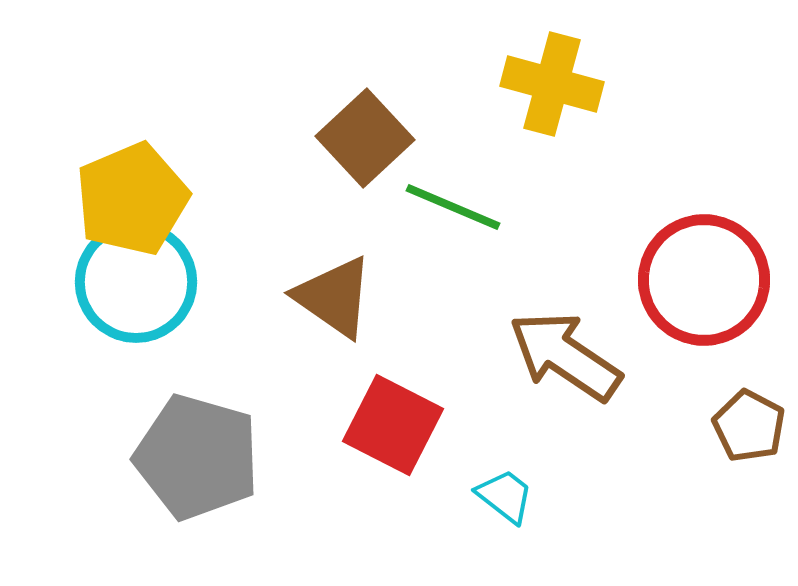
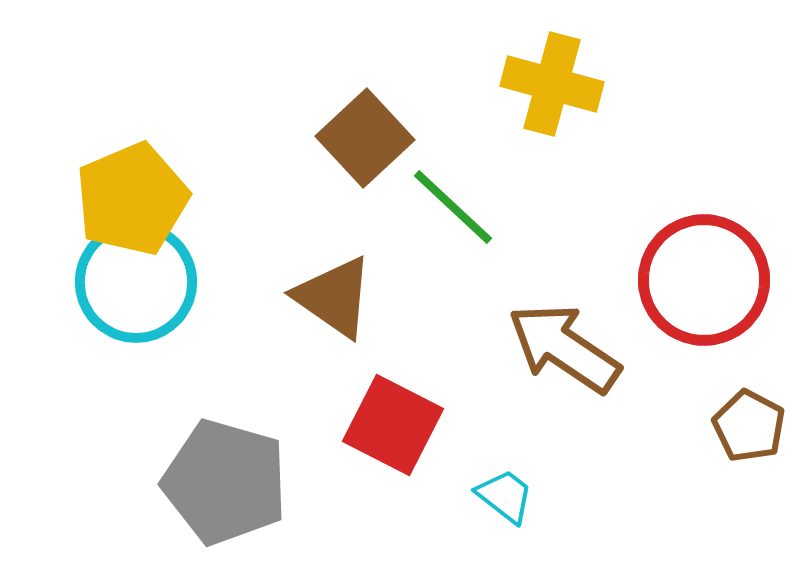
green line: rotated 20 degrees clockwise
brown arrow: moved 1 px left, 8 px up
gray pentagon: moved 28 px right, 25 px down
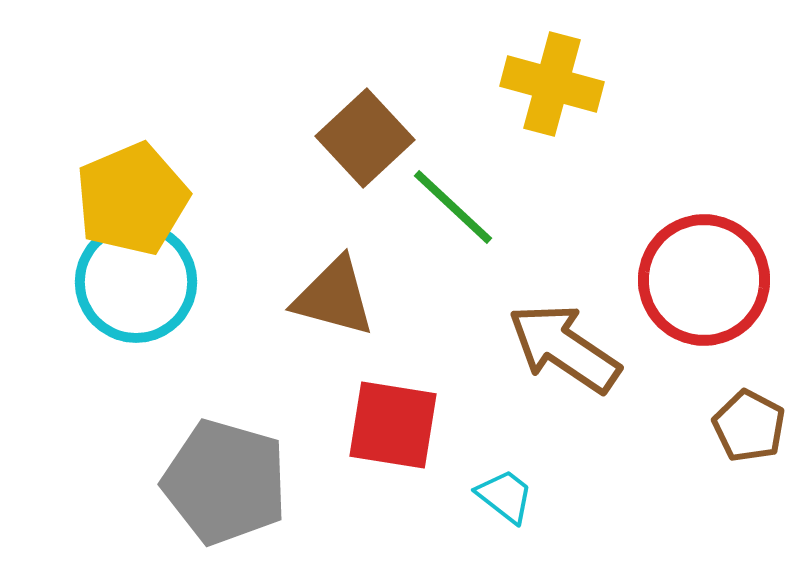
brown triangle: rotated 20 degrees counterclockwise
red square: rotated 18 degrees counterclockwise
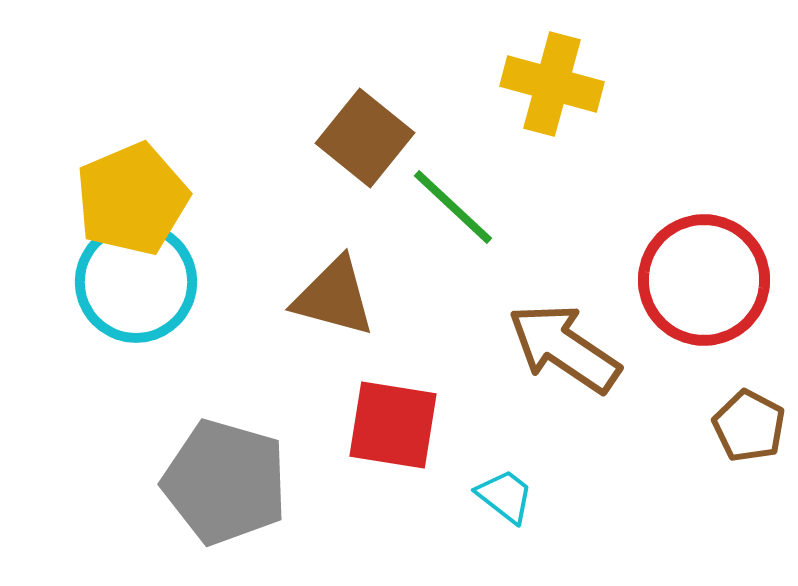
brown square: rotated 8 degrees counterclockwise
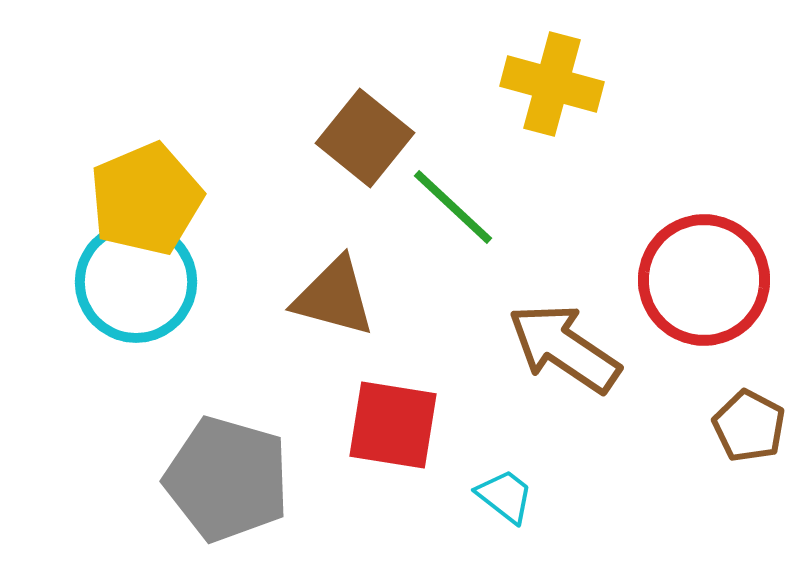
yellow pentagon: moved 14 px right
gray pentagon: moved 2 px right, 3 px up
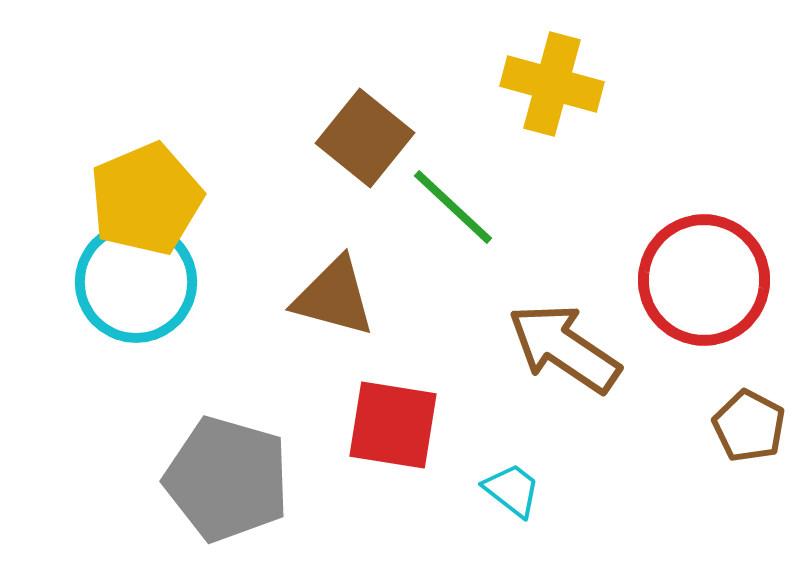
cyan trapezoid: moved 7 px right, 6 px up
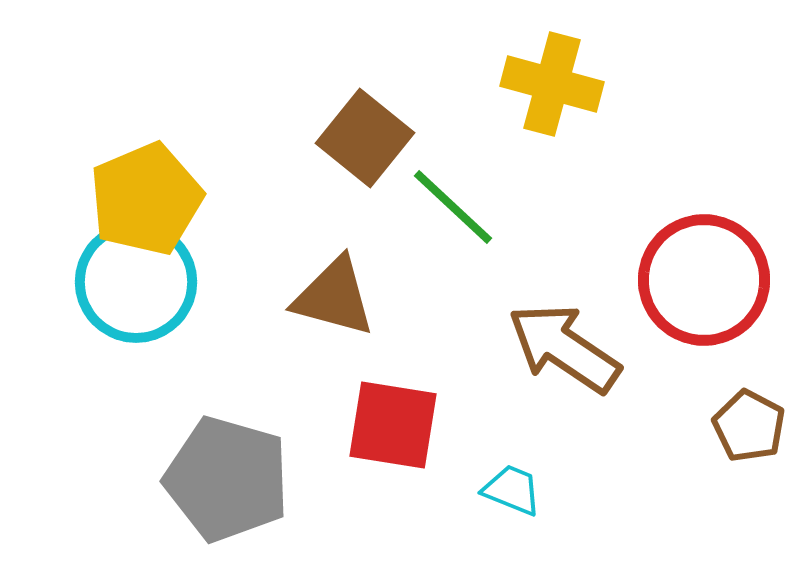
cyan trapezoid: rotated 16 degrees counterclockwise
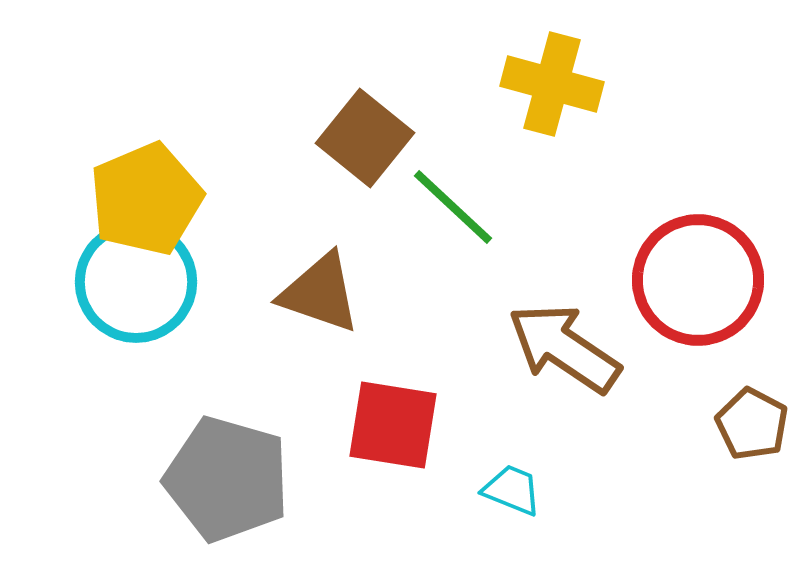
red circle: moved 6 px left
brown triangle: moved 14 px left, 4 px up; rotated 4 degrees clockwise
brown pentagon: moved 3 px right, 2 px up
